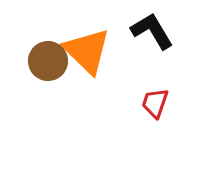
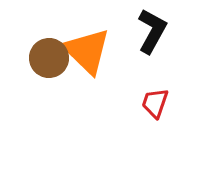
black L-shape: rotated 60 degrees clockwise
brown circle: moved 1 px right, 3 px up
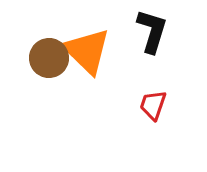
black L-shape: rotated 12 degrees counterclockwise
red trapezoid: moved 2 px left, 2 px down
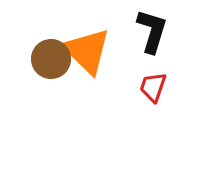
brown circle: moved 2 px right, 1 px down
red trapezoid: moved 18 px up
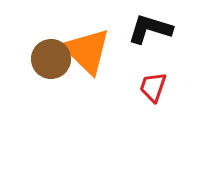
black L-shape: moved 2 px left, 2 px up; rotated 90 degrees counterclockwise
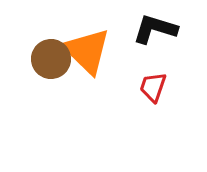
black L-shape: moved 5 px right
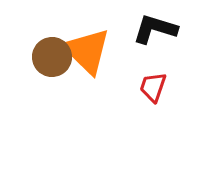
brown circle: moved 1 px right, 2 px up
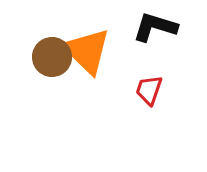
black L-shape: moved 2 px up
red trapezoid: moved 4 px left, 3 px down
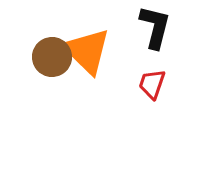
black L-shape: rotated 87 degrees clockwise
red trapezoid: moved 3 px right, 6 px up
